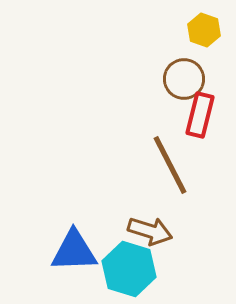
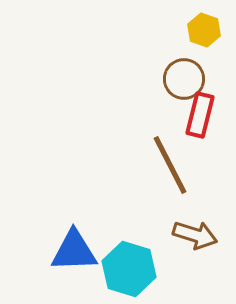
brown arrow: moved 45 px right, 4 px down
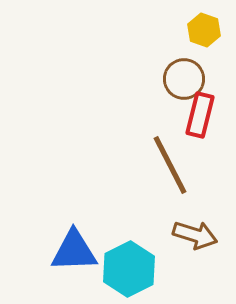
cyan hexagon: rotated 16 degrees clockwise
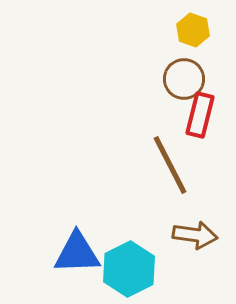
yellow hexagon: moved 11 px left
brown arrow: rotated 9 degrees counterclockwise
blue triangle: moved 3 px right, 2 px down
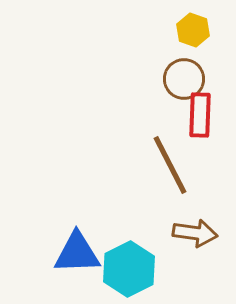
red rectangle: rotated 12 degrees counterclockwise
brown arrow: moved 2 px up
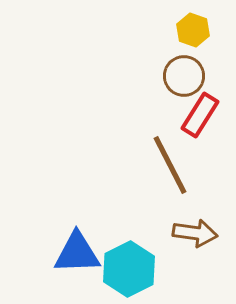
brown circle: moved 3 px up
red rectangle: rotated 30 degrees clockwise
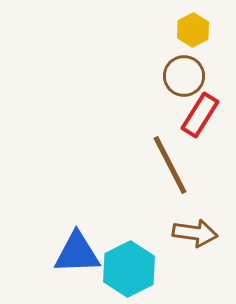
yellow hexagon: rotated 12 degrees clockwise
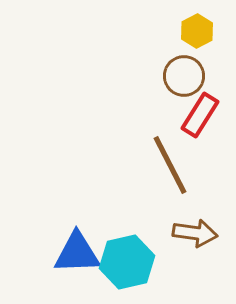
yellow hexagon: moved 4 px right, 1 px down
cyan hexagon: moved 2 px left, 7 px up; rotated 14 degrees clockwise
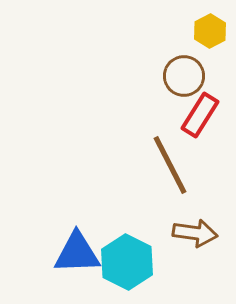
yellow hexagon: moved 13 px right
cyan hexagon: rotated 20 degrees counterclockwise
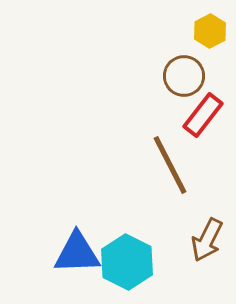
red rectangle: moved 3 px right; rotated 6 degrees clockwise
brown arrow: moved 12 px right, 7 px down; rotated 108 degrees clockwise
